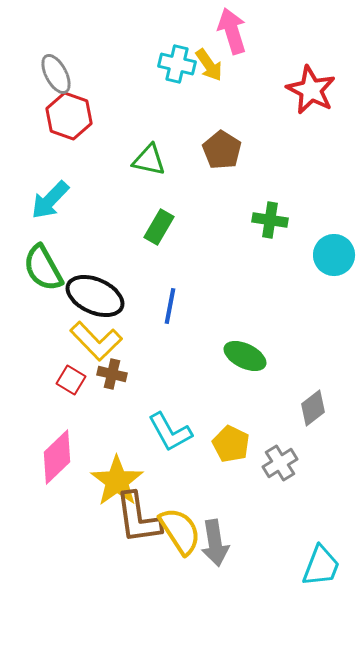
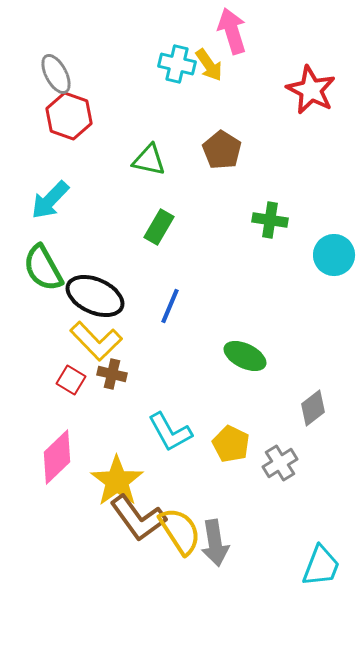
blue line: rotated 12 degrees clockwise
brown L-shape: rotated 28 degrees counterclockwise
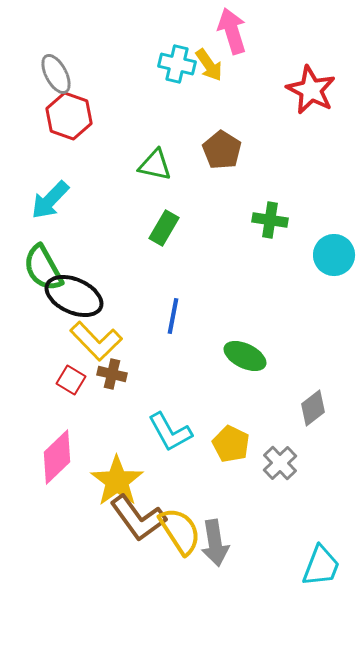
green triangle: moved 6 px right, 5 px down
green rectangle: moved 5 px right, 1 px down
black ellipse: moved 21 px left
blue line: moved 3 px right, 10 px down; rotated 12 degrees counterclockwise
gray cross: rotated 12 degrees counterclockwise
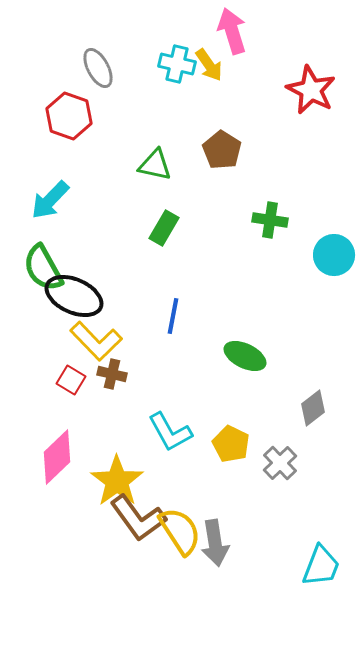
gray ellipse: moved 42 px right, 6 px up
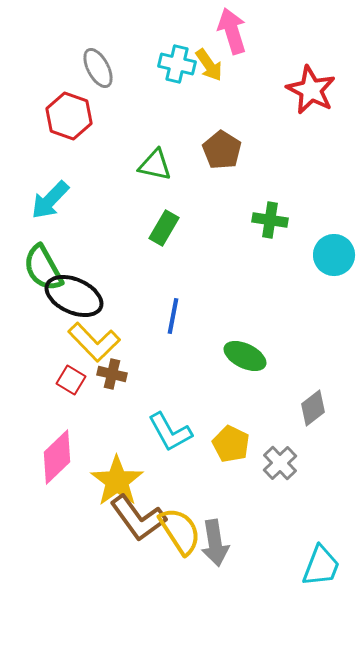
yellow L-shape: moved 2 px left, 1 px down
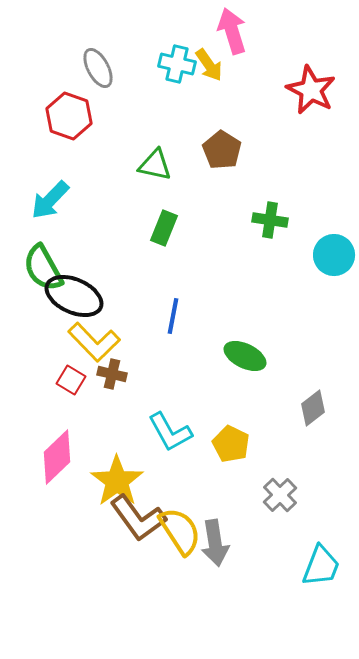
green rectangle: rotated 8 degrees counterclockwise
gray cross: moved 32 px down
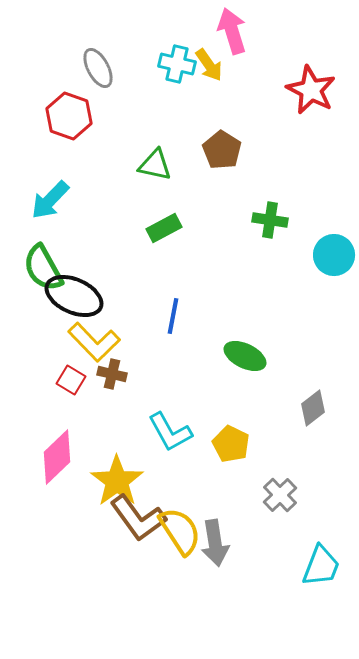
green rectangle: rotated 40 degrees clockwise
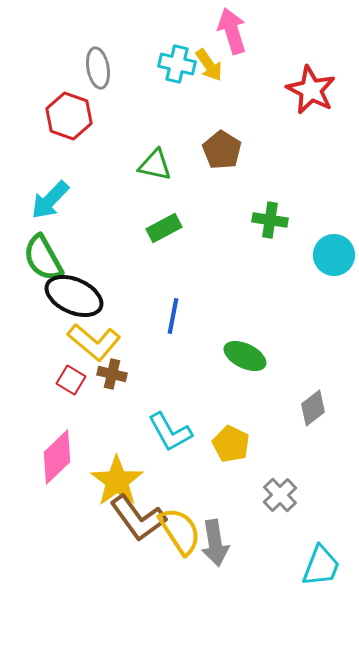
gray ellipse: rotated 18 degrees clockwise
green semicircle: moved 10 px up
yellow L-shape: rotated 6 degrees counterclockwise
